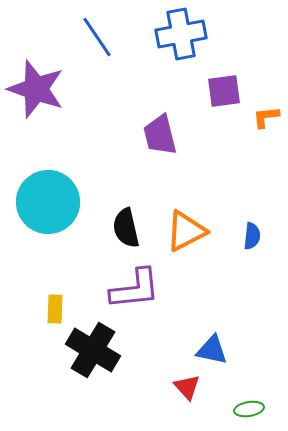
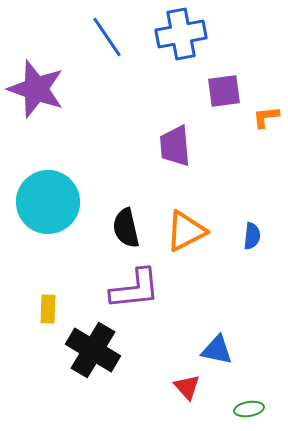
blue line: moved 10 px right
purple trapezoid: moved 15 px right, 11 px down; rotated 9 degrees clockwise
yellow rectangle: moved 7 px left
blue triangle: moved 5 px right
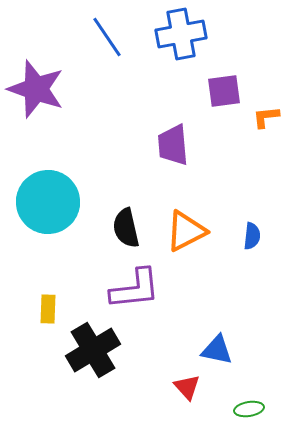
purple trapezoid: moved 2 px left, 1 px up
black cross: rotated 28 degrees clockwise
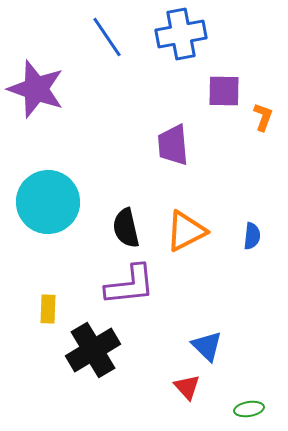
purple square: rotated 9 degrees clockwise
orange L-shape: moved 3 px left; rotated 116 degrees clockwise
purple L-shape: moved 5 px left, 4 px up
blue triangle: moved 10 px left, 4 px up; rotated 32 degrees clockwise
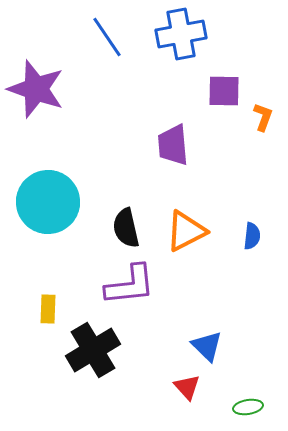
green ellipse: moved 1 px left, 2 px up
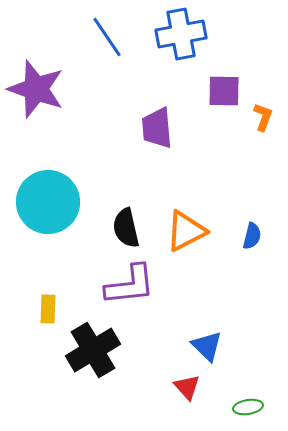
purple trapezoid: moved 16 px left, 17 px up
blue semicircle: rotated 8 degrees clockwise
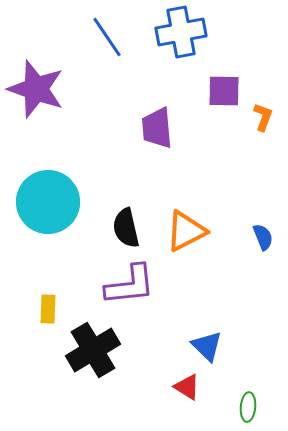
blue cross: moved 2 px up
blue semicircle: moved 11 px right, 1 px down; rotated 36 degrees counterclockwise
red triangle: rotated 16 degrees counterclockwise
green ellipse: rotated 76 degrees counterclockwise
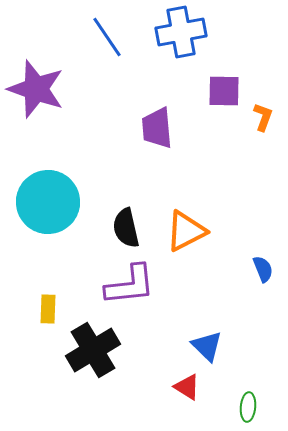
blue semicircle: moved 32 px down
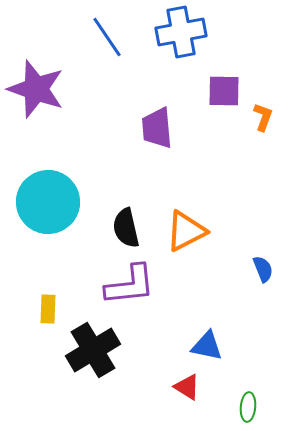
blue triangle: rotated 32 degrees counterclockwise
